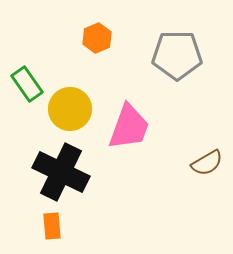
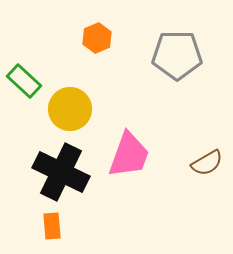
green rectangle: moved 3 px left, 3 px up; rotated 12 degrees counterclockwise
pink trapezoid: moved 28 px down
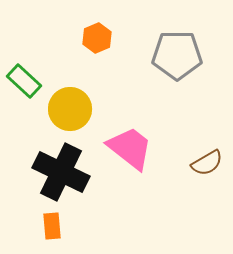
pink trapezoid: moved 1 px right, 7 px up; rotated 72 degrees counterclockwise
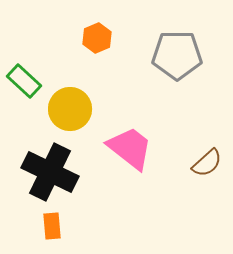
brown semicircle: rotated 12 degrees counterclockwise
black cross: moved 11 px left
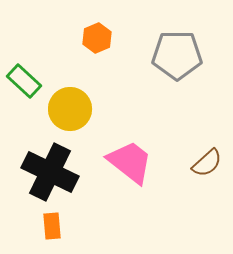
pink trapezoid: moved 14 px down
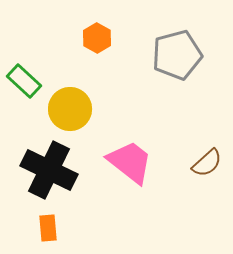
orange hexagon: rotated 8 degrees counterclockwise
gray pentagon: rotated 15 degrees counterclockwise
black cross: moved 1 px left, 2 px up
orange rectangle: moved 4 px left, 2 px down
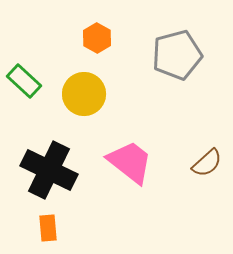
yellow circle: moved 14 px right, 15 px up
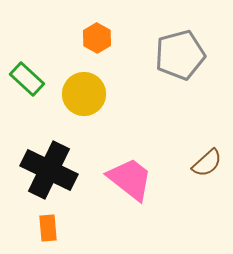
gray pentagon: moved 3 px right
green rectangle: moved 3 px right, 2 px up
pink trapezoid: moved 17 px down
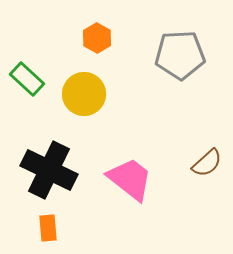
gray pentagon: rotated 12 degrees clockwise
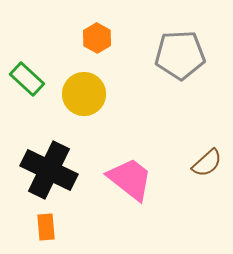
orange rectangle: moved 2 px left, 1 px up
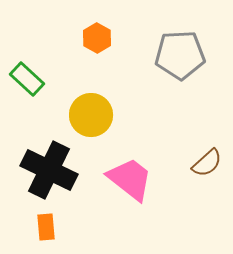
yellow circle: moved 7 px right, 21 px down
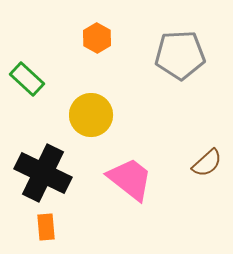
black cross: moved 6 px left, 3 px down
